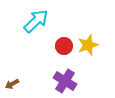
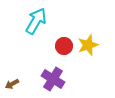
cyan arrow: rotated 16 degrees counterclockwise
purple cross: moved 12 px left, 2 px up
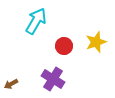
yellow star: moved 8 px right, 3 px up
brown arrow: moved 1 px left
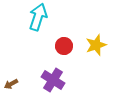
cyan arrow: moved 2 px right, 4 px up; rotated 12 degrees counterclockwise
yellow star: moved 3 px down
purple cross: moved 1 px down
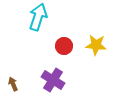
yellow star: rotated 25 degrees clockwise
brown arrow: moved 2 px right; rotated 96 degrees clockwise
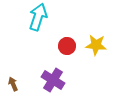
red circle: moved 3 px right
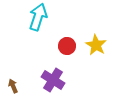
yellow star: rotated 25 degrees clockwise
brown arrow: moved 2 px down
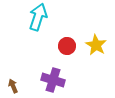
purple cross: rotated 15 degrees counterclockwise
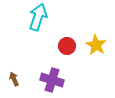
purple cross: moved 1 px left
brown arrow: moved 1 px right, 7 px up
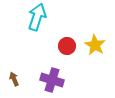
cyan arrow: moved 1 px left
yellow star: moved 1 px left
